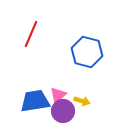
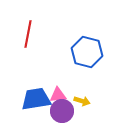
red line: moved 3 px left; rotated 12 degrees counterclockwise
pink triangle: rotated 36 degrees clockwise
blue trapezoid: moved 1 px right, 2 px up
purple circle: moved 1 px left
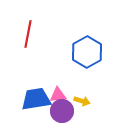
blue hexagon: rotated 16 degrees clockwise
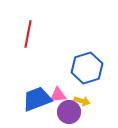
blue hexagon: moved 16 px down; rotated 12 degrees clockwise
blue trapezoid: moved 1 px right; rotated 12 degrees counterclockwise
purple circle: moved 7 px right, 1 px down
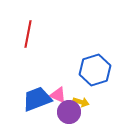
blue hexagon: moved 8 px right, 2 px down
pink triangle: rotated 30 degrees clockwise
yellow arrow: moved 1 px left, 1 px down
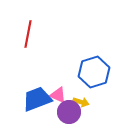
blue hexagon: moved 1 px left, 2 px down
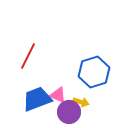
red line: moved 22 px down; rotated 16 degrees clockwise
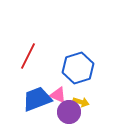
blue hexagon: moved 16 px left, 4 px up
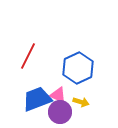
blue hexagon: rotated 8 degrees counterclockwise
purple circle: moved 9 px left
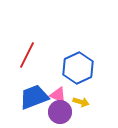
red line: moved 1 px left, 1 px up
blue trapezoid: moved 3 px left, 2 px up
